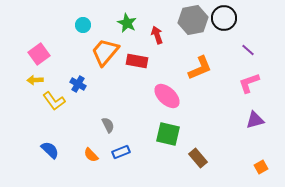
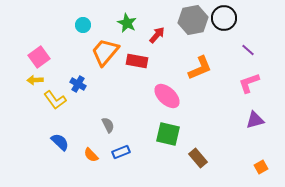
red arrow: rotated 60 degrees clockwise
pink square: moved 3 px down
yellow L-shape: moved 1 px right, 1 px up
blue semicircle: moved 10 px right, 8 px up
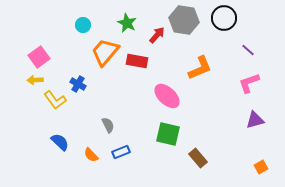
gray hexagon: moved 9 px left; rotated 20 degrees clockwise
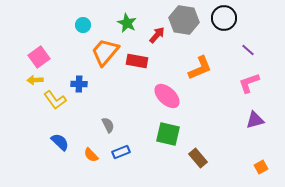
blue cross: moved 1 px right; rotated 28 degrees counterclockwise
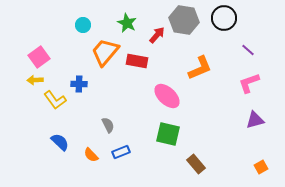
brown rectangle: moved 2 px left, 6 px down
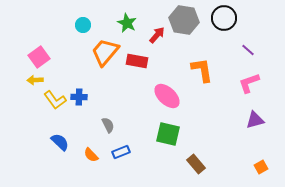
orange L-shape: moved 2 px right, 2 px down; rotated 76 degrees counterclockwise
blue cross: moved 13 px down
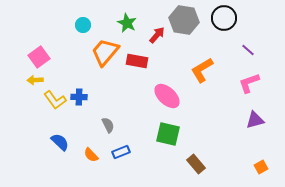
orange L-shape: rotated 112 degrees counterclockwise
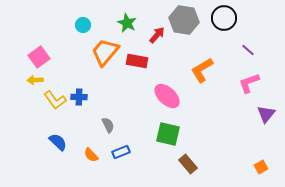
purple triangle: moved 11 px right, 6 px up; rotated 36 degrees counterclockwise
blue semicircle: moved 2 px left
brown rectangle: moved 8 px left
